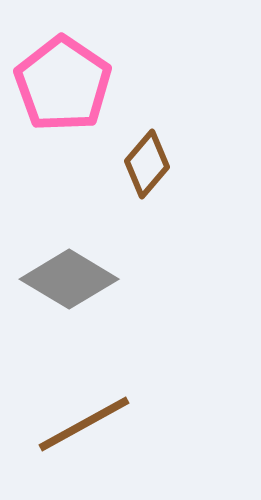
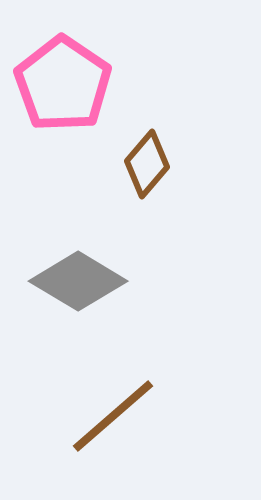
gray diamond: moved 9 px right, 2 px down
brown line: moved 29 px right, 8 px up; rotated 12 degrees counterclockwise
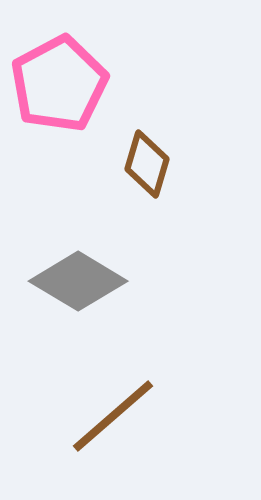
pink pentagon: moved 4 px left; rotated 10 degrees clockwise
brown diamond: rotated 24 degrees counterclockwise
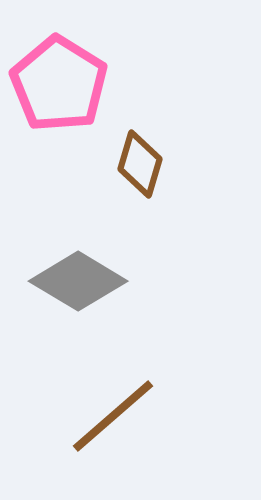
pink pentagon: rotated 12 degrees counterclockwise
brown diamond: moved 7 px left
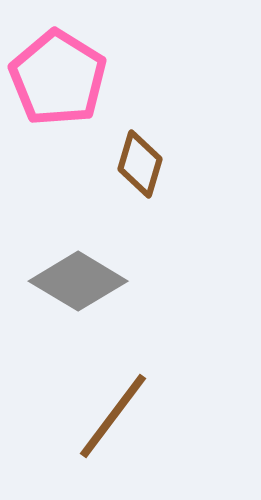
pink pentagon: moved 1 px left, 6 px up
brown line: rotated 12 degrees counterclockwise
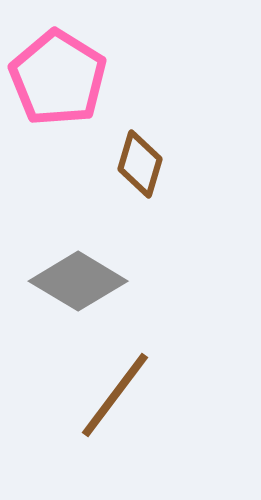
brown line: moved 2 px right, 21 px up
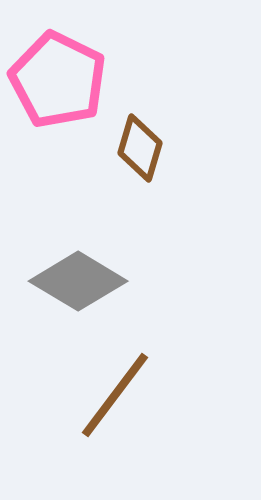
pink pentagon: moved 2 px down; rotated 6 degrees counterclockwise
brown diamond: moved 16 px up
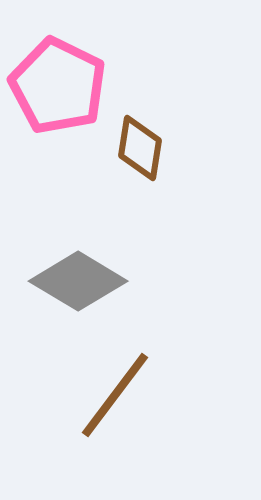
pink pentagon: moved 6 px down
brown diamond: rotated 8 degrees counterclockwise
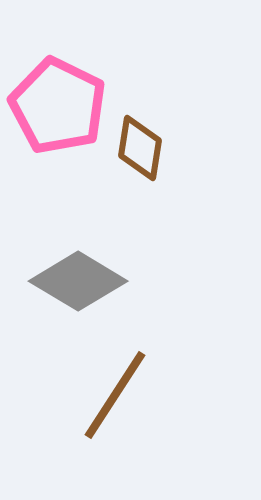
pink pentagon: moved 20 px down
brown line: rotated 4 degrees counterclockwise
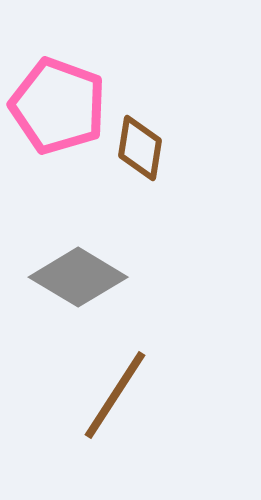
pink pentagon: rotated 6 degrees counterclockwise
gray diamond: moved 4 px up
